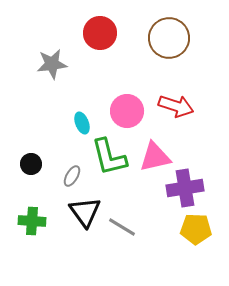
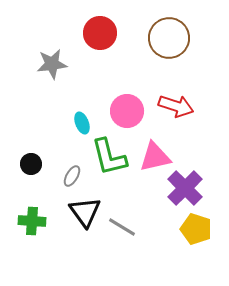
purple cross: rotated 36 degrees counterclockwise
yellow pentagon: rotated 16 degrees clockwise
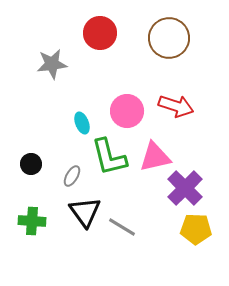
yellow pentagon: rotated 16 degrees counterclockwise
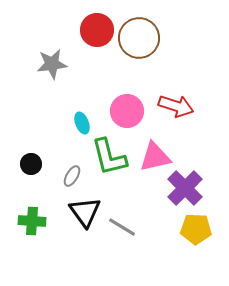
red circle: moved 3 px left, 3 px up
brown circle: moved 30 px left
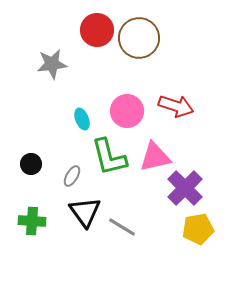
cyan ellipse: moved 4 px up
yellow pentagon: moved 2 px right; rotated 12 degrees counterclockwise
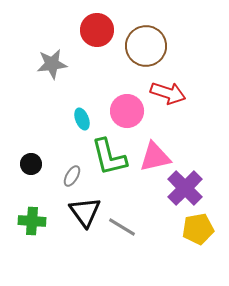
brown circle: moved 7 px right, 8 px down
red arrow: moved 8 px left, 13 px up
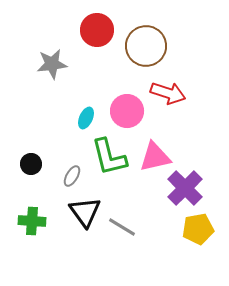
cyan ellipse: moved 4 px right, 1 px up; rotated 45 degrees clockwise
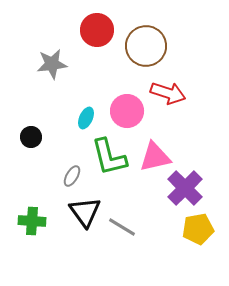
black circle: moved 27 px up
